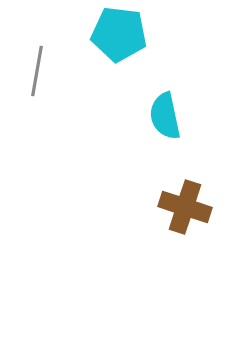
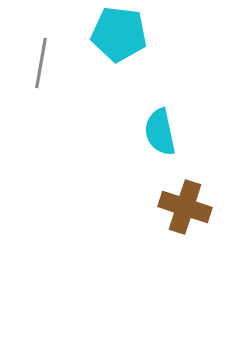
gray line: moved 4 px right, 8 px up
cyan semicircle: moved 5 px left, 16 px down
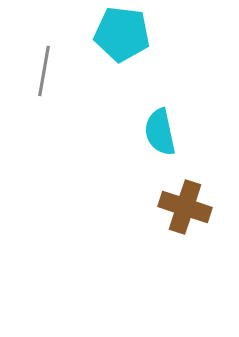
cyan pentagon: moved 3 px right
gray line: moved 3 px right, 8 px down
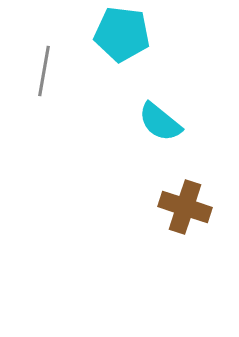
cyan semicircle: moved 10 px up; rotated 39 degrees counterclockwise
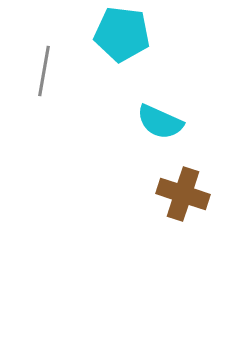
cyan semicircle: rotated 15 degrees counterclockwise
brown cross: moved 2 px left, 13 px up
